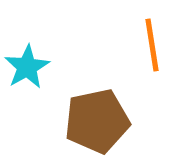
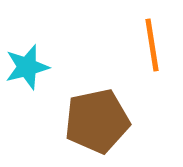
cyan star: rotated 15 degrees clockwise
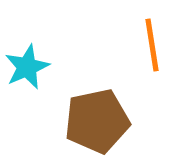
cyan star: rotated 9 degrees counterclockwise
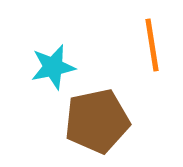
cyan star: moved 26 px right; rotated 12 degrees clockwise
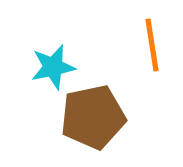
brown pentagon: moved 4 px left, 4 px up
